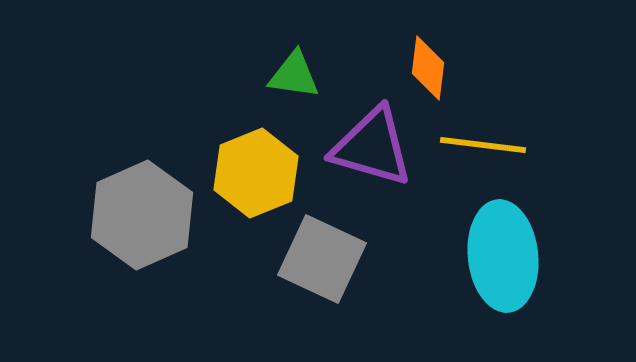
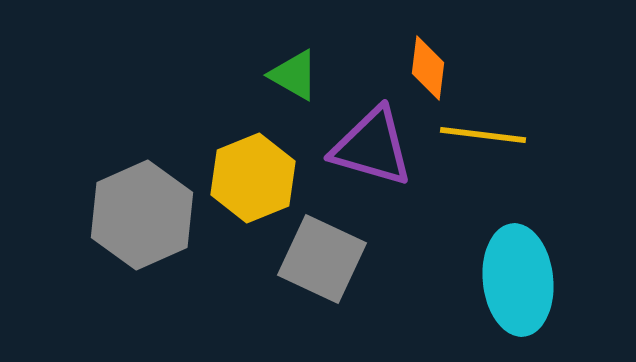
green triangle: rotated 22 degrees clockwise
yellow line: moved 10 px up
yellow hexagon: moved 3 px left, 5 px down
cyan ellipse: moved 15 px right, 24 px down
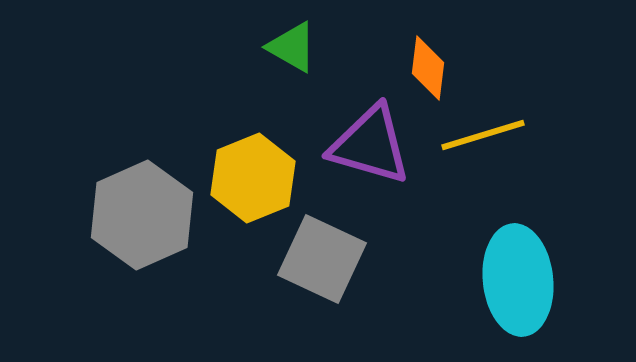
green triangle: moved 2 px left, 28 px up
yellow line: rotated 24 degrees counterclockwise
purple triangle: moved 2 px left, 2 px up
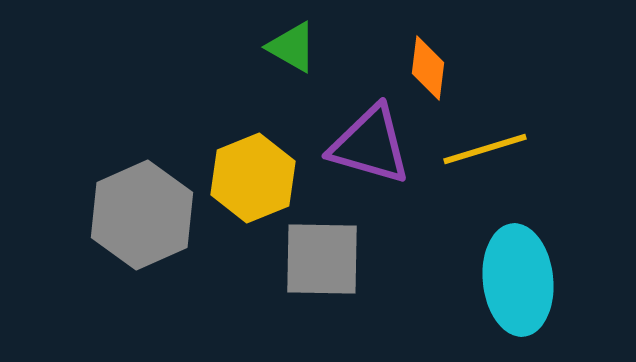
yellow line: moved 2 px right, 14 px down
gray square: rotated 24 degrees counterclockwise
